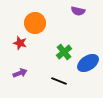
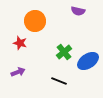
orange circle: moved 2 px up
blue ellipse: moved 2 px up
purple arrow: moved 2 px left, 1 px up
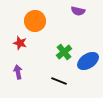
purple arrow: rotated 80 degrees counterclockwise
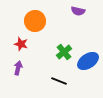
red star: moved 1 px right, 1 px down
purple arrow: moved 4 px up; rotated 24 degrees clockwise
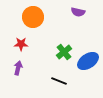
purple semicircle: moved 1 px down
orange circle: moved 2 px left, 4 px up
red star: rotated 16 degrees counterclockwise
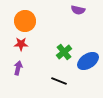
purple semicircle: moved 2 px up
orange circle: moved 8 px left, 4 px down
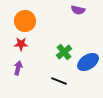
blue ellipse: moved 1 px down
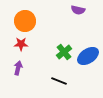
blue ellipse: moved 6 px up
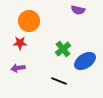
orange circle: moved 4 px right
red star: moved 1 px left, 1 px up
green cross: moved 1 px left, 3 px up
blue ellipse: moved 3 px left, 5 px down
purple arrow: rotated 112 degrees counterclockwise
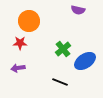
black line: moved 1 px right, 1 px down
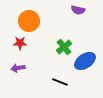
green cross: moved 1 px right, 2 px up
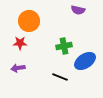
green cross: moved 1 px up; rotated 28 degrees clockwise
black line: moved 5 px up
